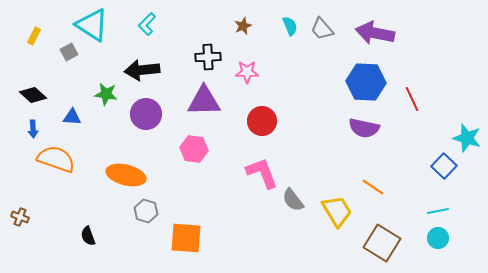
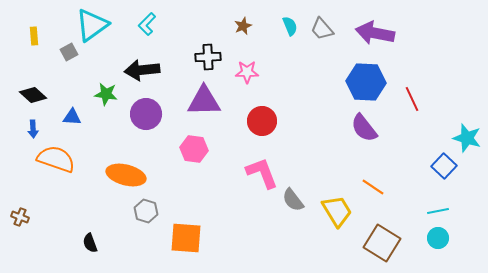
cyan triangle: rotated 51 degrees clockwise
yellow rectangle: rotated 30 degrees counterclockwise
purple semicircle: rotated 40 degrees clockwise
black semicircle: moved 2 px right, 7 px down
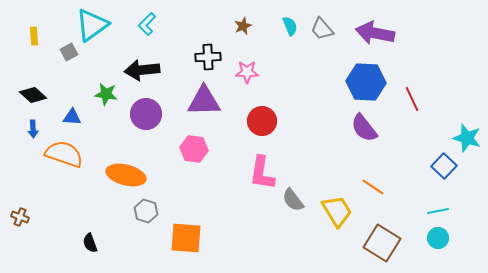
orange semicircle: moved 8 px right, 5 px up
pink L-shape: rotated 150 degrees counterclockwise
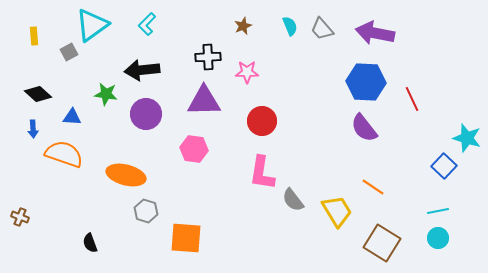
black diamond: moved 5 px right, 1 px up
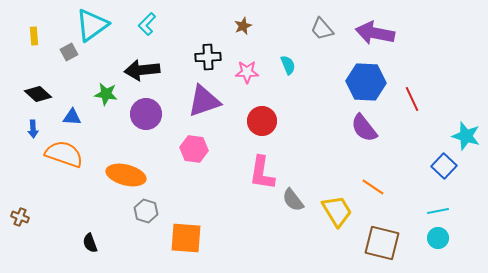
cyan semicircle: moved 2 px left, 39 px down
purple triangle: rotated 18 degrees counterclockwise
cyan star: moved 1 px left, 2 px up
brown square: rotated 18 degrees counterclockwise
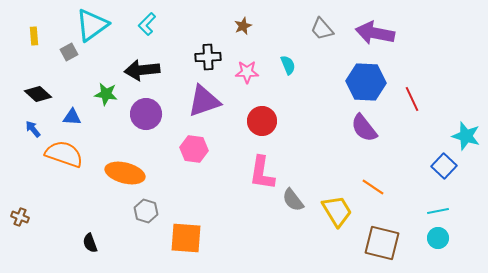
blue arrow: rotated 144 degrees clockwise
orange ellipse: moved 1 px left, 2 px up
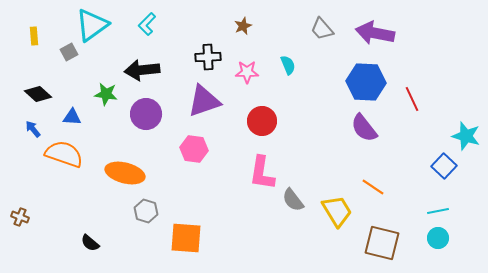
black semicircle: rotated 30 degrees counterclockwise
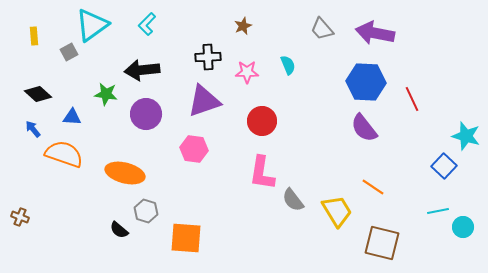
cyan circle: moved 25 px right, 11 px up
black semicircle: moved 29 px right, 13 px up
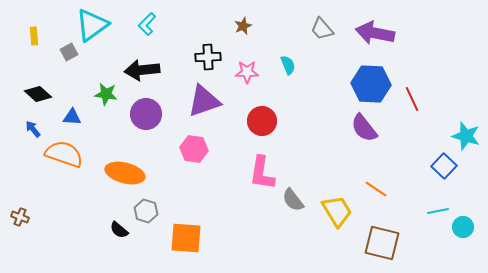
blue hexagon: moved 5 px right, 2 px down
orange line: moved 3 px right, 2 px down
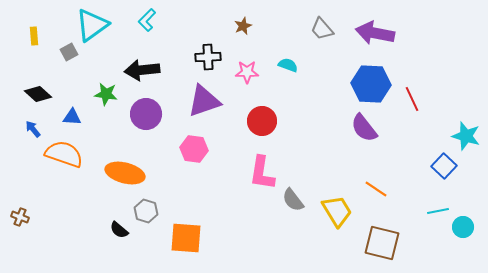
cyan L-shape: moved 4 px up
cyan semicircle: rotated 48 degrees counterclockwise
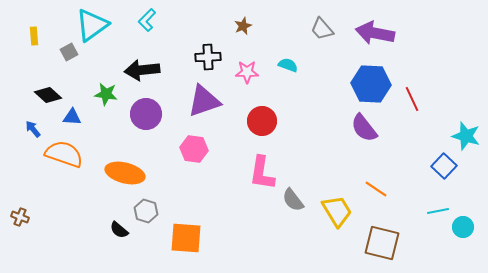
black diamond: moved 10 px right, 1 px down
